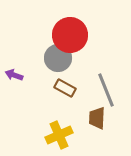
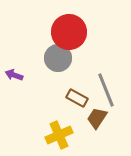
red circle: moved 1 px left, 3 px up
brown rectangle: moved 12 px right, 10 px down
brown trapezoid: rotated 30 degrees clockwise
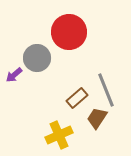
gray circle: moved 21 px left
purple arrow: rotated 60 degrees counterclockwise
brown rectangle: rotated 70 degrees counterclockwise
